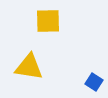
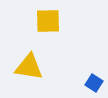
blue square: moved 1 px down
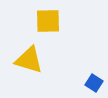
yellow triangle: moved 7 px up; rotated 8 degrees clockwise
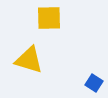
yellow square: moved 1 px right, 3 px up
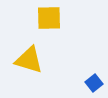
blue square: rotated 18 degrees clockwise
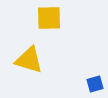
blue square: moved 1 px right, 1 px down; rotated 24 degrees clockwise
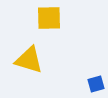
blue square: moved 1 px right
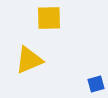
yellow triangle: rotated 40 degrees counterclockwise
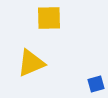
yellow triangle: moved 2 px right, 3 px down
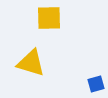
yellow triangle: rotated 40 degrees clockwise
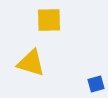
yellow square: moved 2 px down
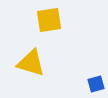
yellow square: rotated 8 degrees counterclockwise
